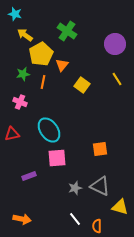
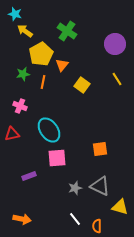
yellow arrow: moved 4 px up
pink cross: moved 4 px down
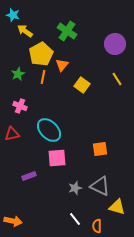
cyan star: moved 2 px left, 1 px down
green star: moved 5 px left; rotated 16 degrees counterclockwise
orange line: moved 5 px up
cyan ellipse: rotated 10 degrees counterclockwise
yellow triangle: moved 3 px left
orange arrow: moved 9 px left, 2 px down
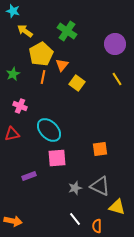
cyan star: moved 4 px up
green star: moved 5 px left
yellow square: moved 5 px left, 2 px up
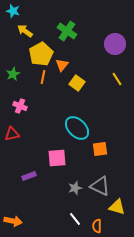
cyan ellipse: moved 28 px right, 2 px up
